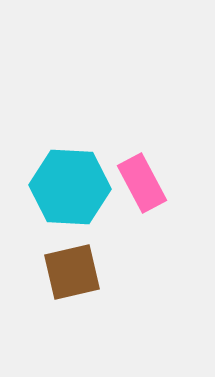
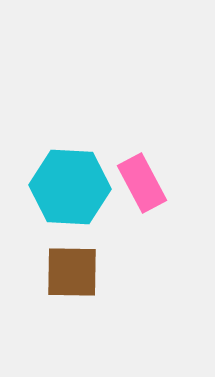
brown square: rotated 14 degrees clockwise
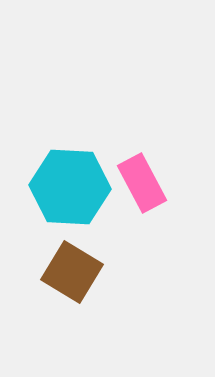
brown square: rotated 30 degrees clockwise
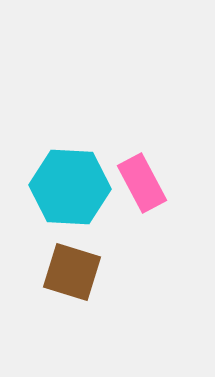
brown square: rotated 14 degrees counterclockwise
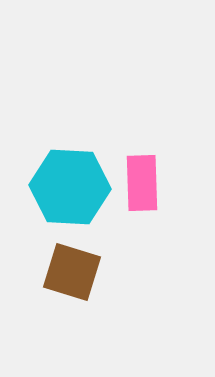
pink rectangle: rotated 26 degrees clockwise
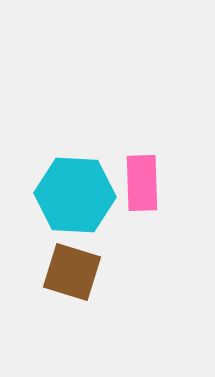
cyan hexagon: moved 5 px right, 8 px down
